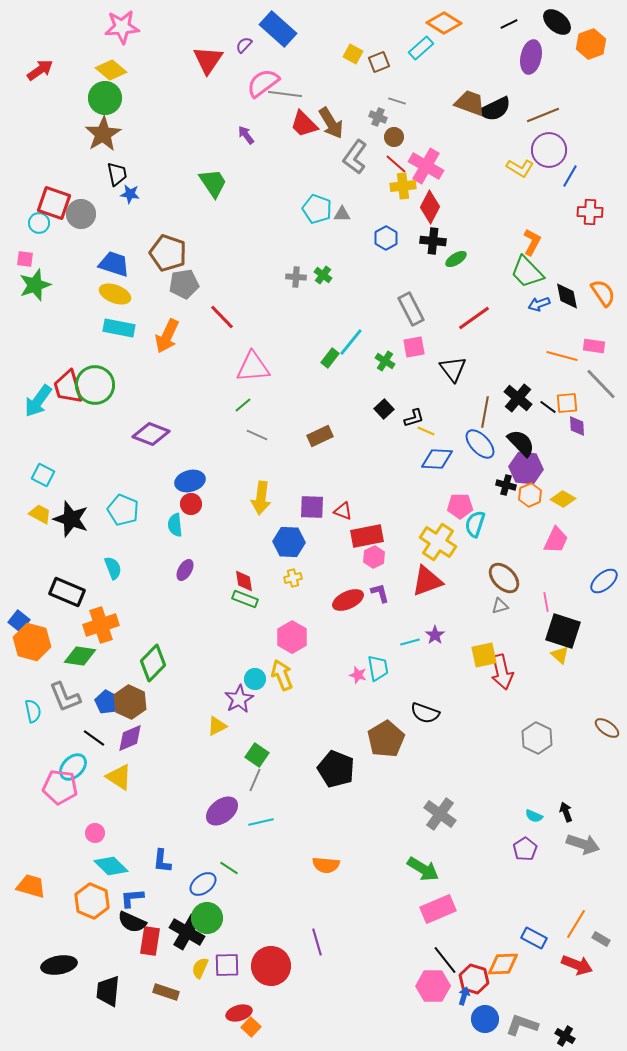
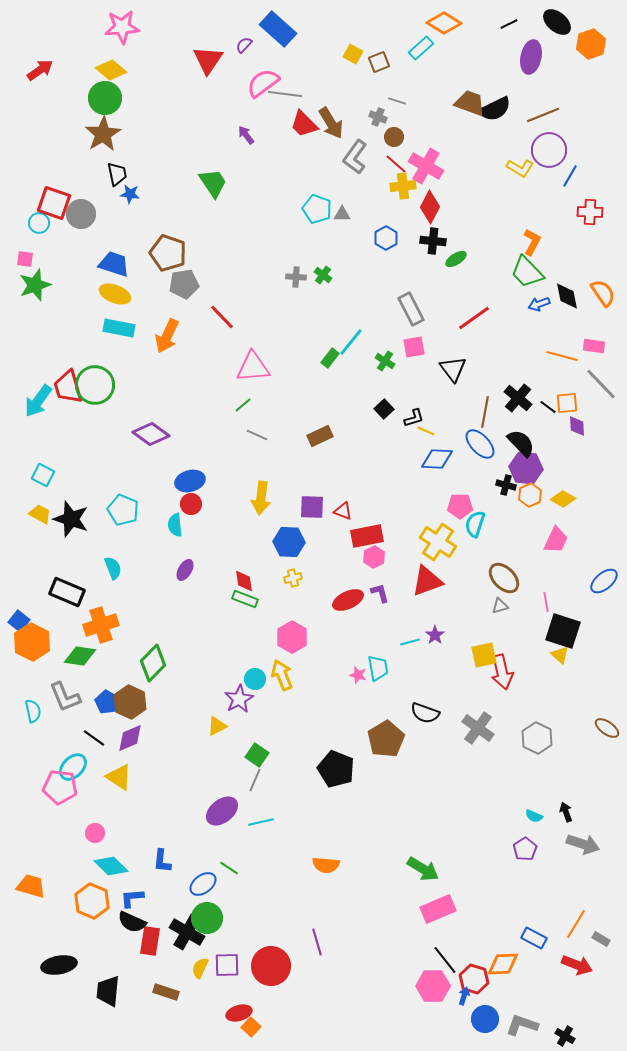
purple diamond at (151, 434): rotated 15 degrees clockwise
orange hexagon at (32, 642): rotated 12 degrees clockwise
gray cross at (440, 814): moved 38 px right, 86 px up
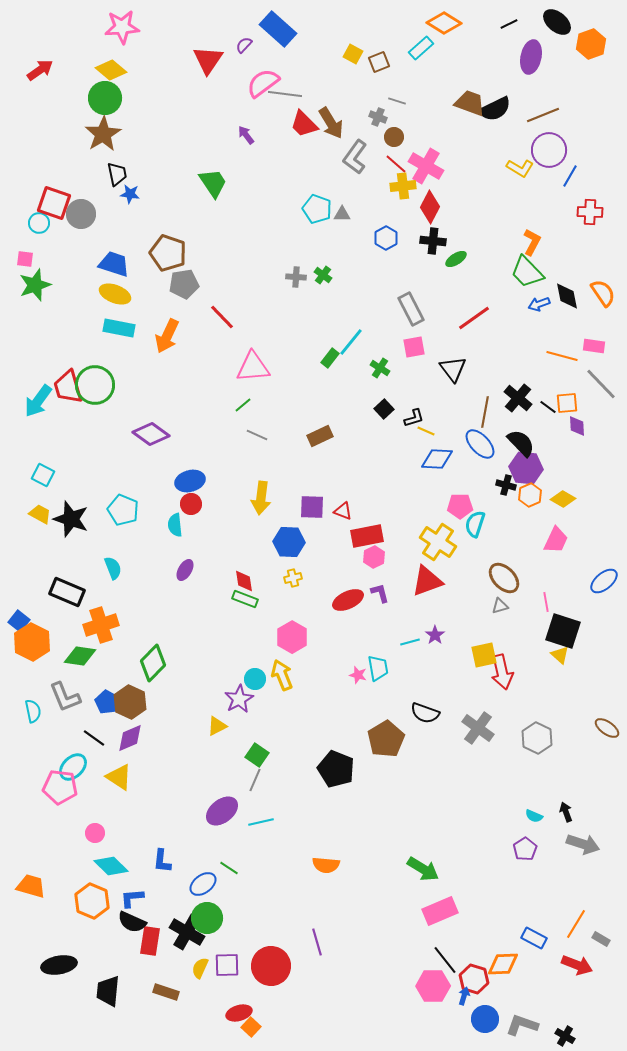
green cross at (385, 361): moved 5 px left, 7 px down
pink rectangle at (438, 909): moved 2 px right, 2 px down
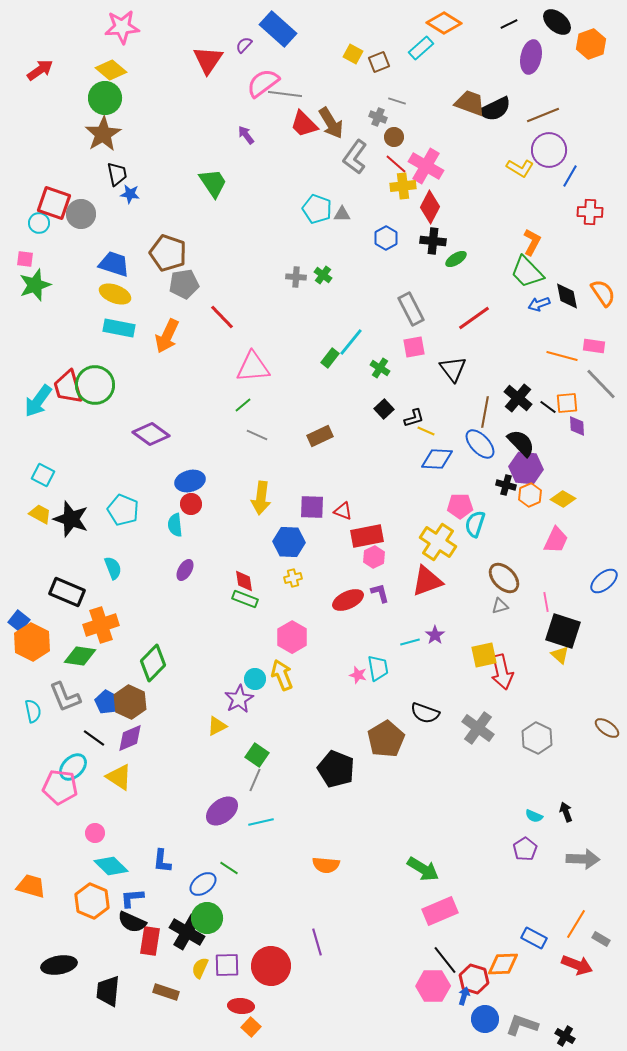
gray arrow at (583, 844): moved 15 px down; rotated 16 degrees counterclockwise
red ellipse at (239, 1013): moved 2 px right, 7 px up; rotated 20 degrees clockwise
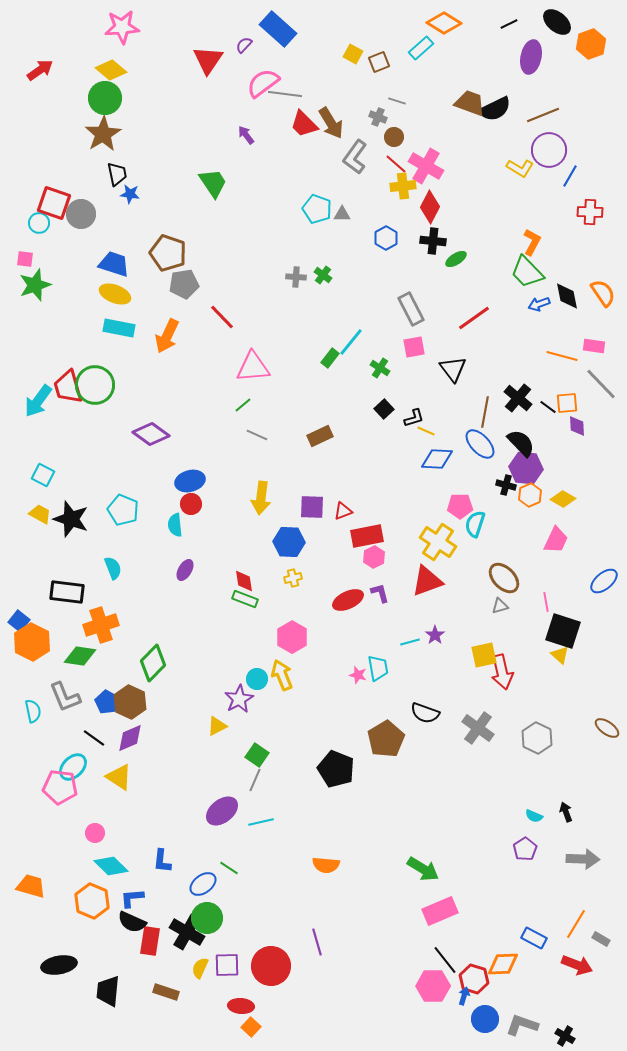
red triangle at (343, 511): rotated 42 degrees counterclockwise
black rectangle at (67, 592): rotated 16 degrees counterclockwise
cyan circle at (255, 679): moved 2 px right
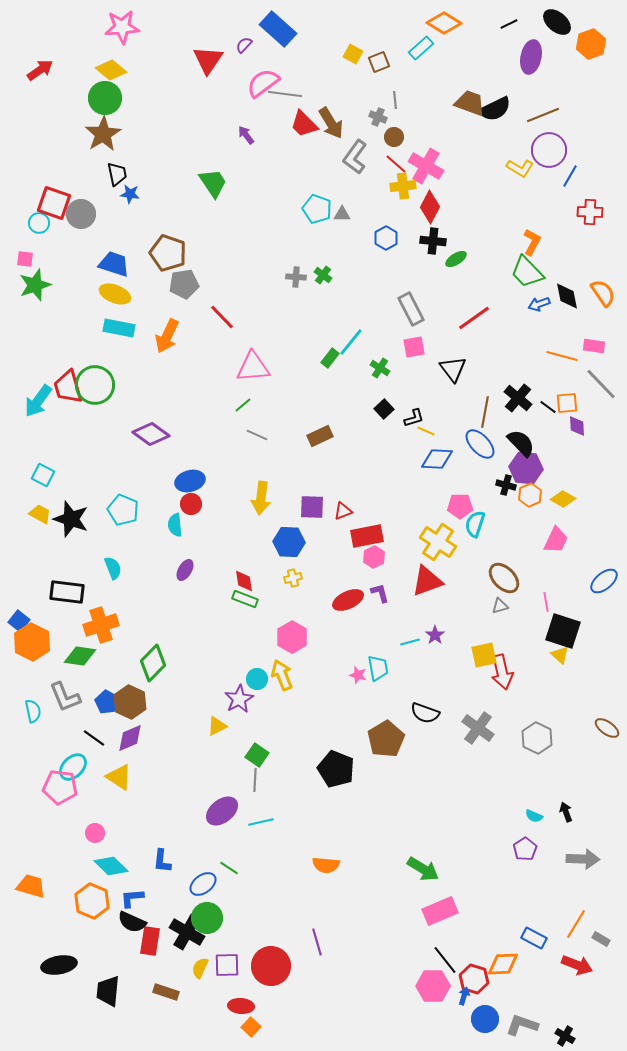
gray line at (397, 101): moved 2 px left, 1 px up; rotated 66 degrees clockwise
gray line at (255, 780): rotated 20 degrees counterclockwise
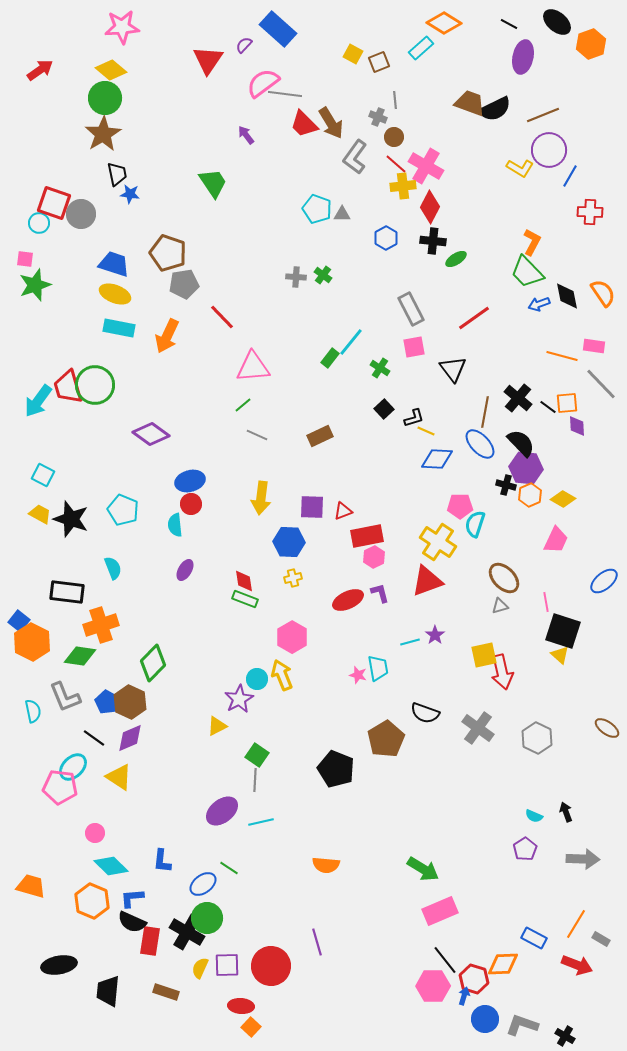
black line at (509, 24): rotated 54 degrees clockwise
purple ellipse at (531, 57): moved 8 px left
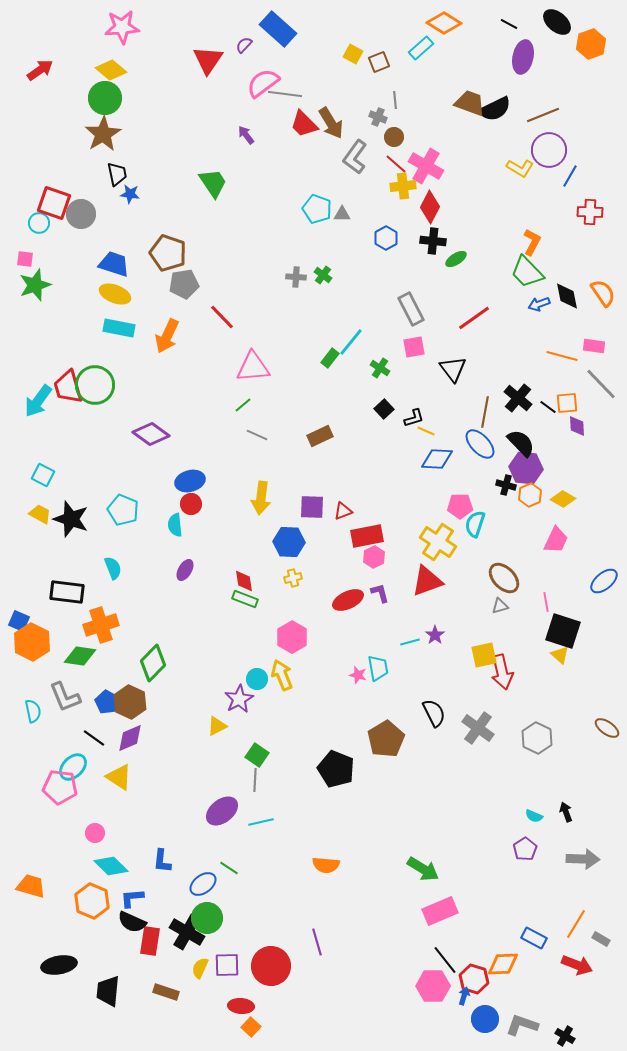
blue square at (19, 621): rotated 15 degrees counterclockwise
black semicircle at (425, 713): moved 9 px right; rotated 136 degrees counterclockwise
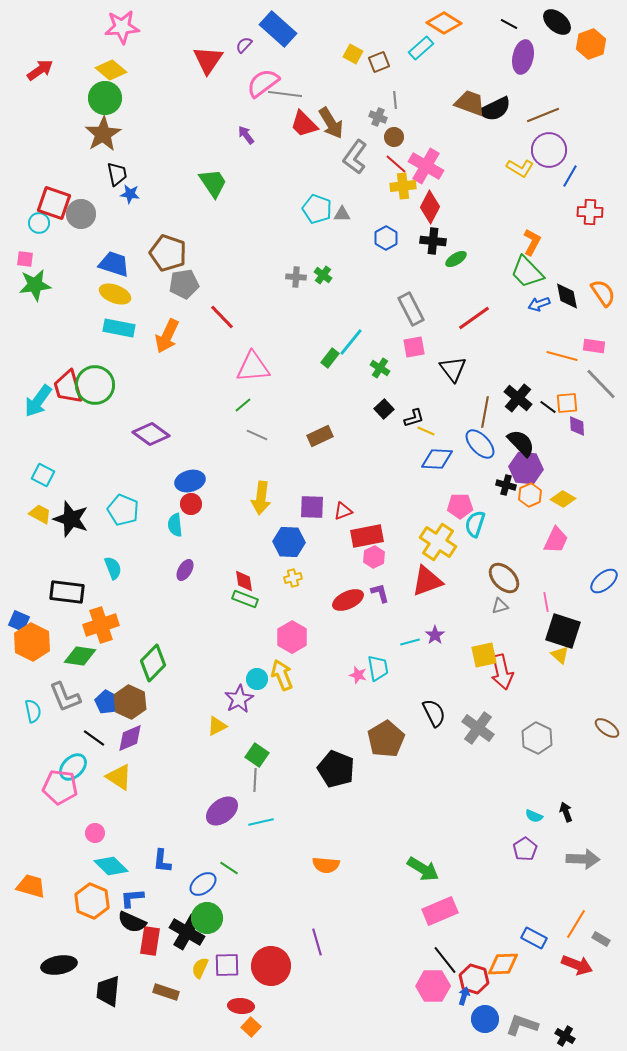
green star at (35, 285): rotated 12 degrees clockwise
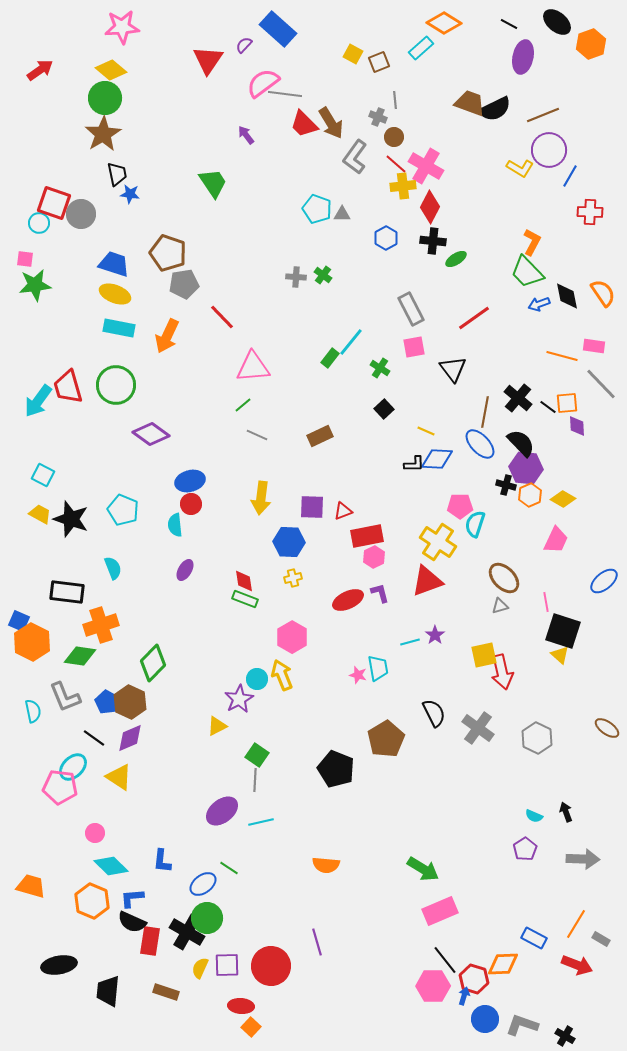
green circle at (95, 385): moved 21 px right
black L-shape at (414, 418): moved 46 px down; rotated 15 degrees clockwise
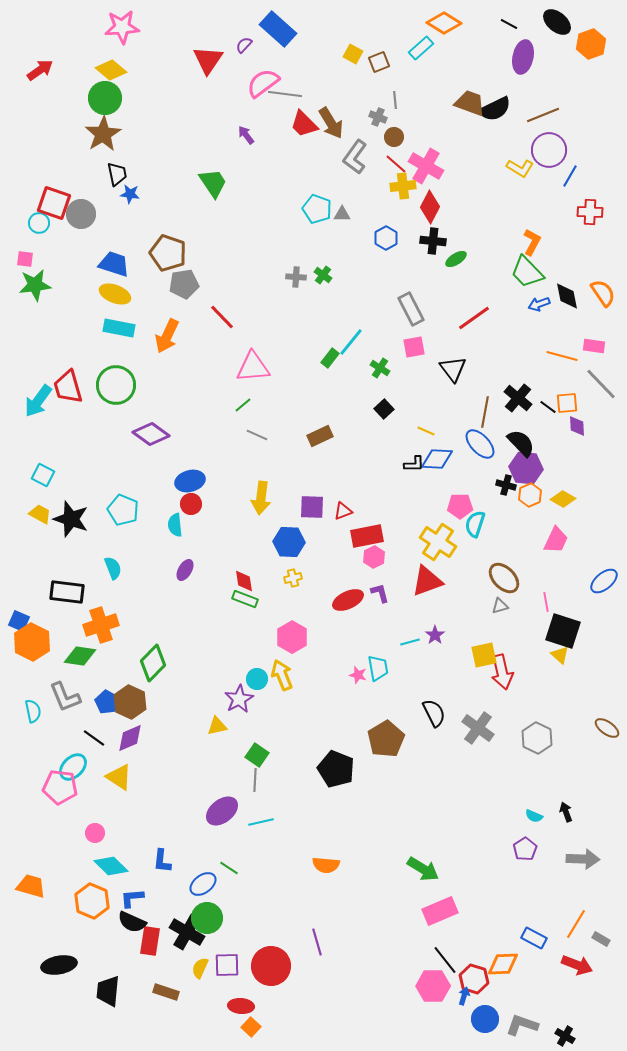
yellow triangle at (217, 726): rotated 15 degrees clockwise
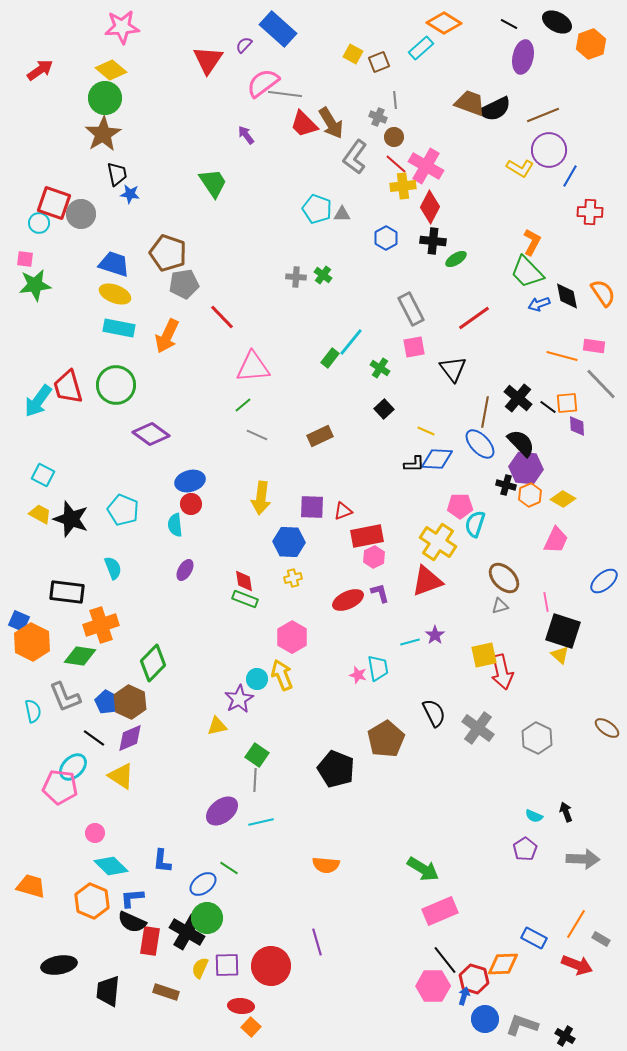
black ellipse at (557, 22): rotated 12 degrees counterclockwise
yellow triangle at (119, 777): moved 2 px right, 1 px up
